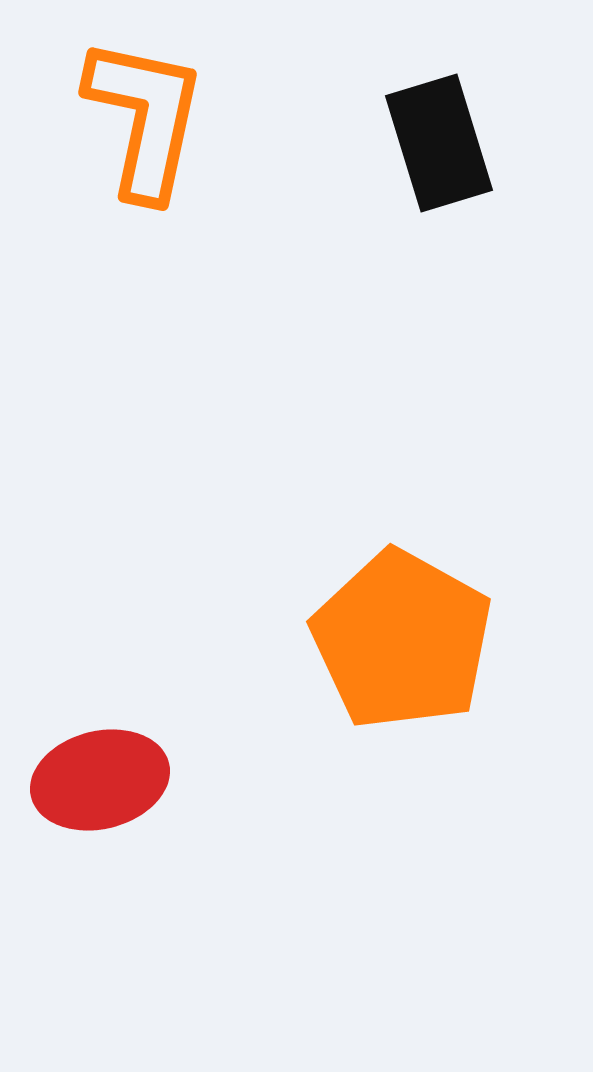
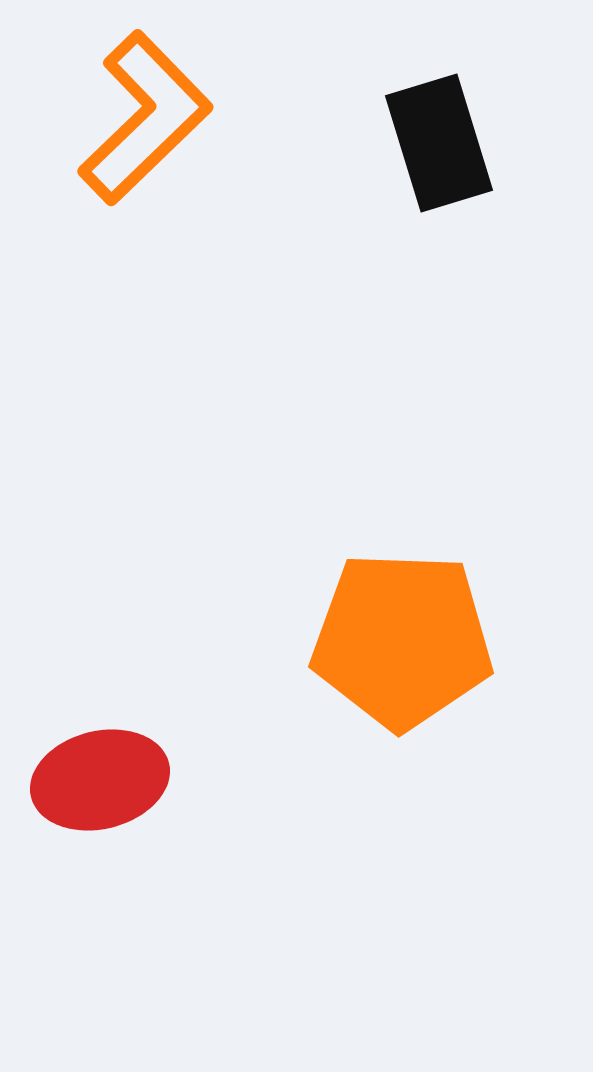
orange L-shape: rotated 34 degrees clockwise
orange pentagon: rotated 27 degrees counterclockwise
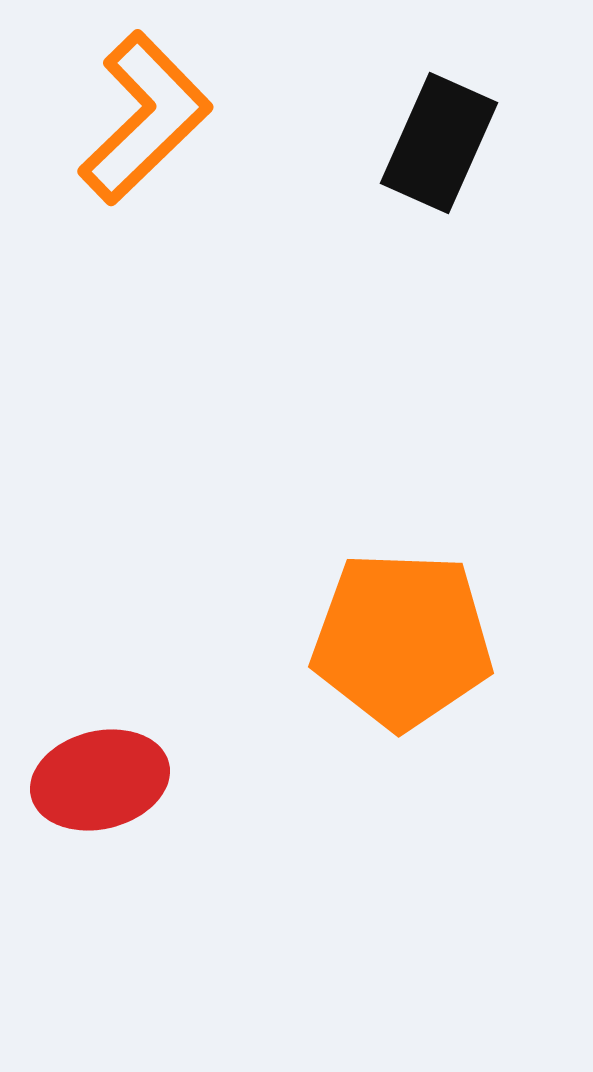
black rectangle: rotated 41 degrees clockwise
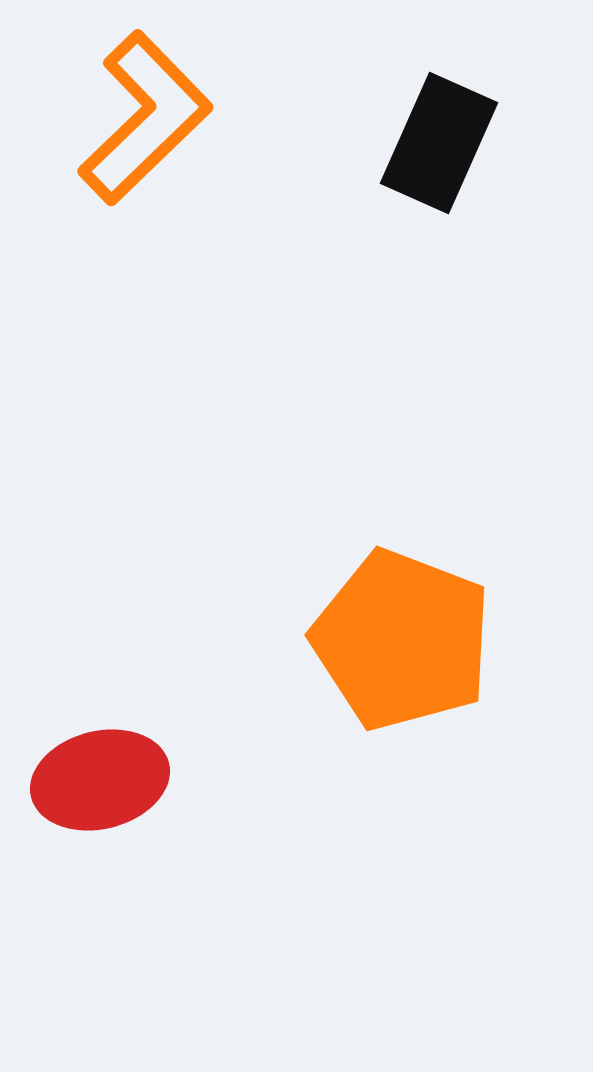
orange pentagon: rotated 19 degrees clockwise
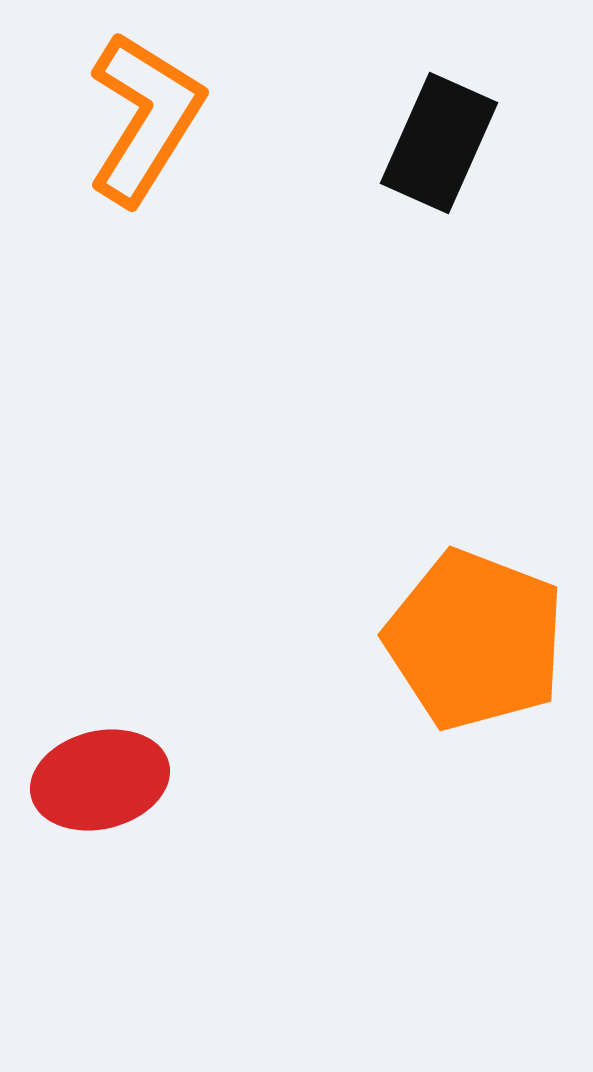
orange L-shape: rotated 14 degrees counterclockwise
orange pentagon: moved 73 px right
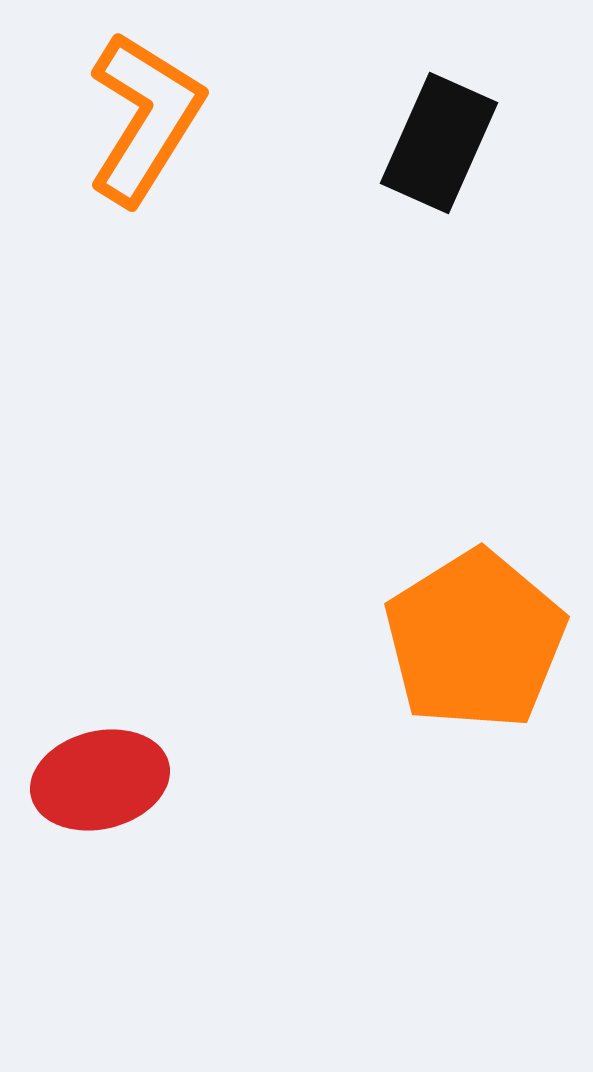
orange pentagon: rotated 19 degrees clockwise
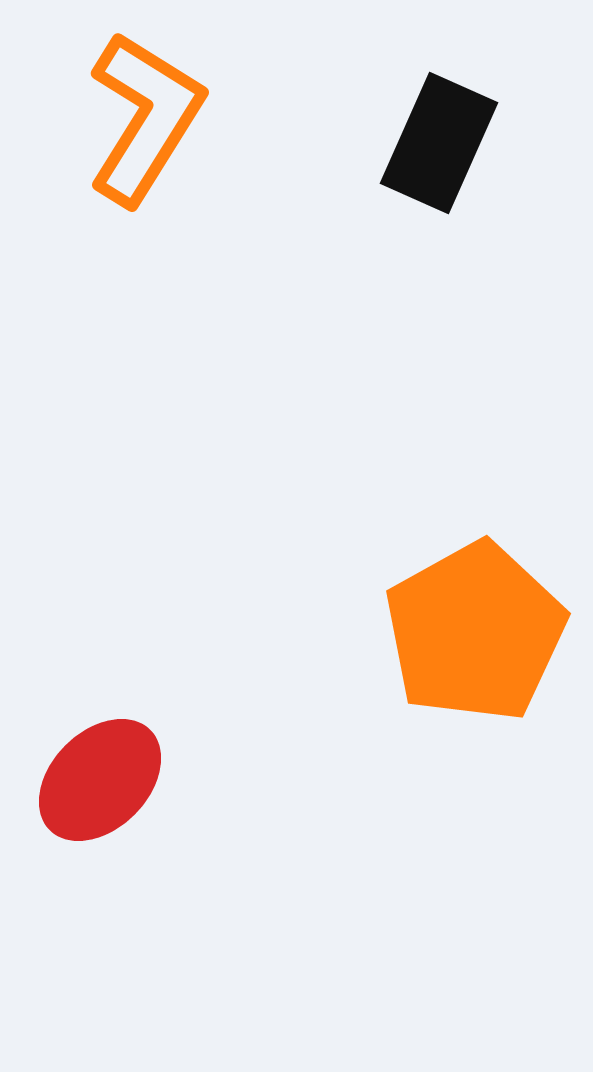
orange pentagon: moved 8 px up; rotated 3 degrees clockwise
red ellipse: rotated 31 degrees counterclockwise
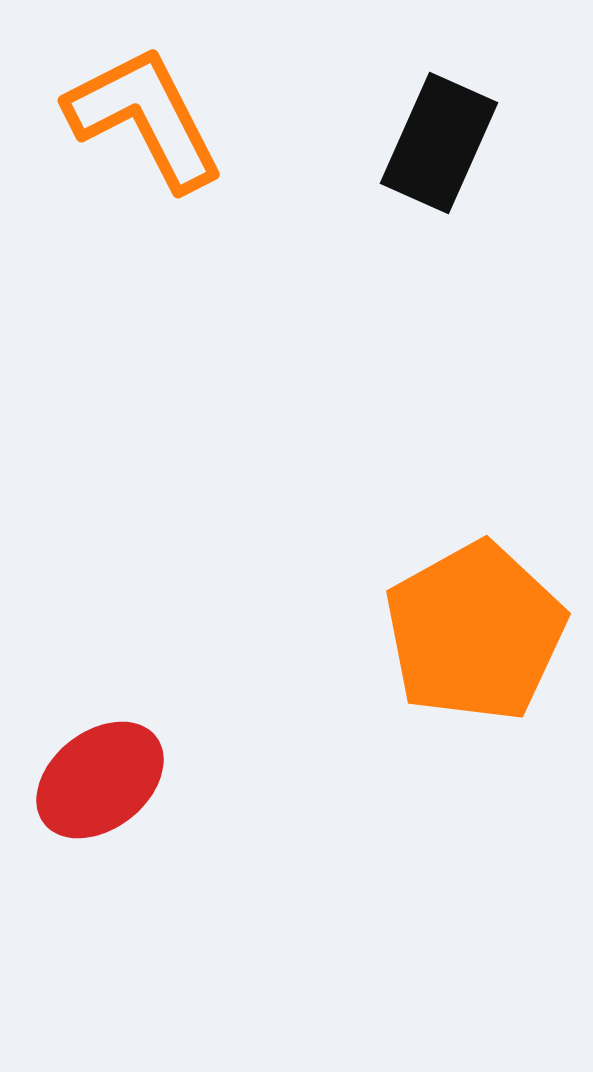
orange L-shape: rotated 59 degrees counterclockwise
red ellipse: rotated 7 degrees clockwise
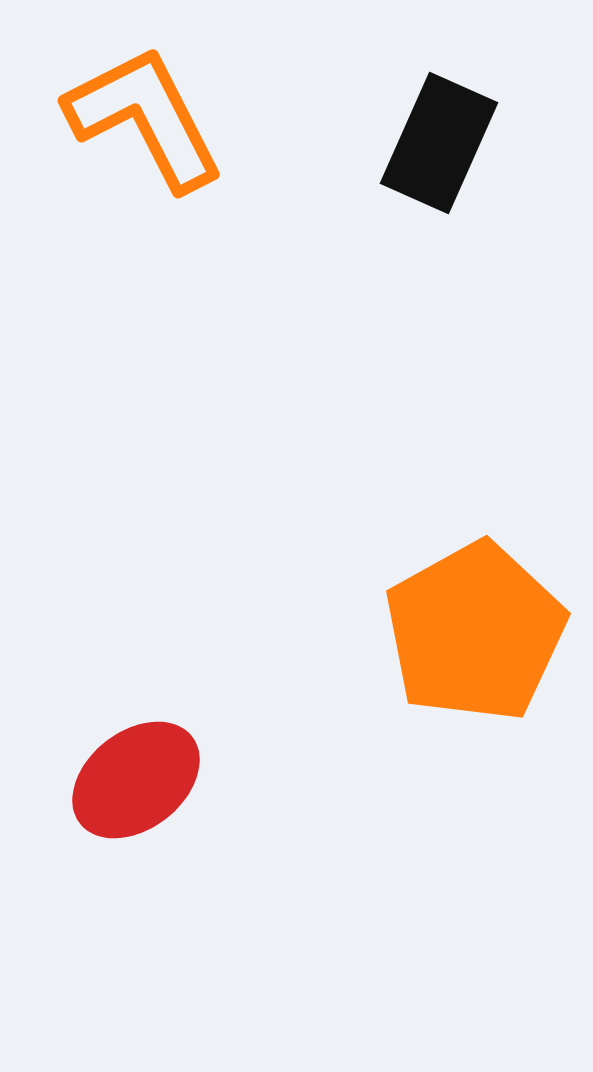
red ellipse: moved 36 px right
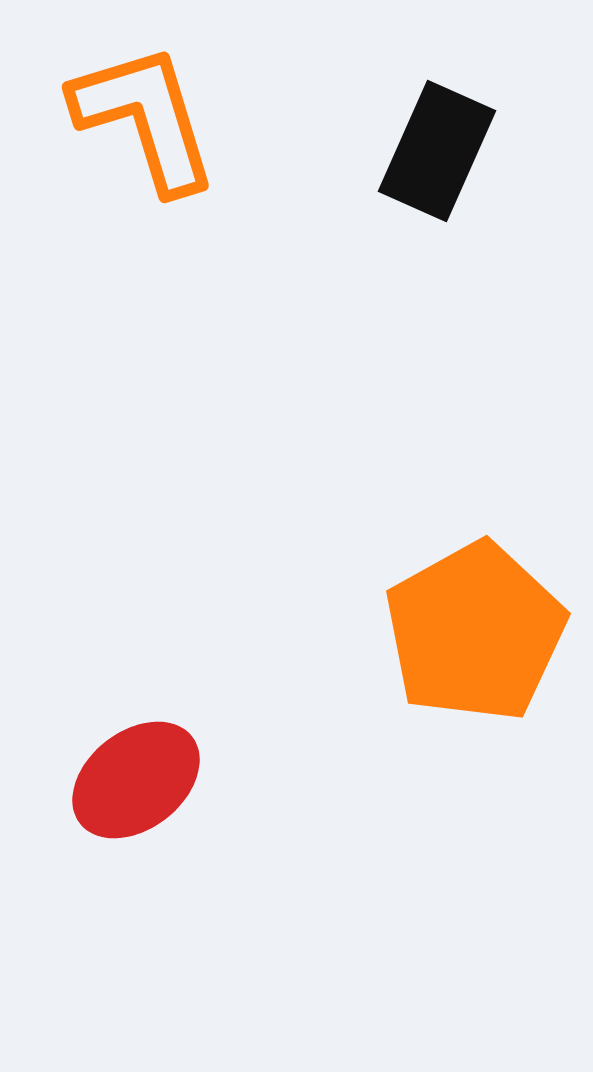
orange L-shape: rotated 10 degrees clockwise
black rectangle: moved 2 px left, 8 px down
